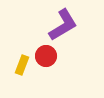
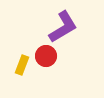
purple L-shape: moved 2 px down
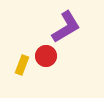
purple L-shape: moved 3 px right
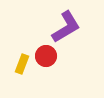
yellow rectangle: moved 1 px up
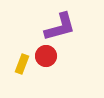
purple L-shape: moved 6 px left; rotated 16 degrees clockwise
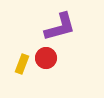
red circle: moved 2 px down
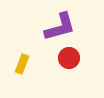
red circle: moved 23 px right
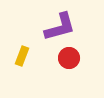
yellow rectangle: moved 8 px up
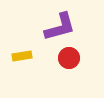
yellow rectangle: rotated 60 degrees clockwise
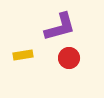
yellow rectangle: moved 1 px right, 1 px up
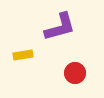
red circle: moved 6 px right, 15 px down
